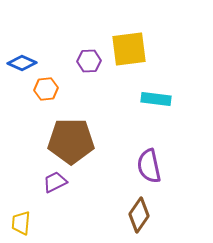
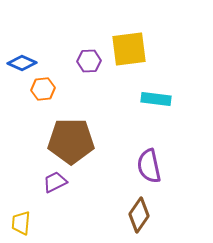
orange hexagon: moved 3 px left
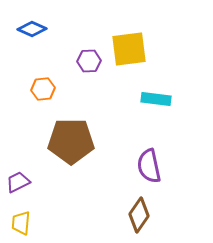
blue diamond: moved 10 px right, 34 px up
purple trapezoid: moved 37 px left
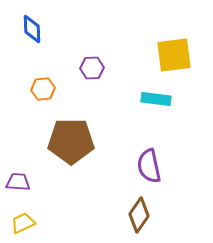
blue diamond: rotated 64 degrees clockwise
yellow square: moved 45 px right, 6 px down
purple hexagon: moved 3 px right, 7 px down
purple trapezoid: rotated 30 degrees clockwise
yellow trapezoid: moved 2 px right; rotated 60 degrees clockwise
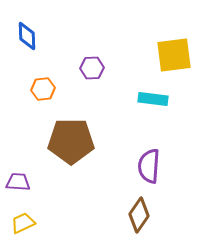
blue diamond: moved 5 px left, 7 px down
cyan rectangle: moved 3 px left
purple semicircle: rotated 16 degrees clockwise
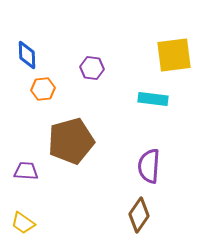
blue diamond: moved 19 px down
purple hexagon: rotated 10 degrees clockwise
brown pentagon: rotated 15 degrees counterclockwise
purple trapezoid: moved 8 px right, 11 px up
yellow trapezoid: rotated 120 degrees counterclockwise
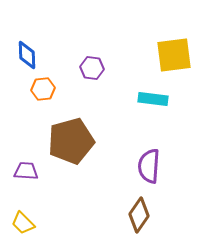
yellow trapezoid: rotated 10 degrees clockwise
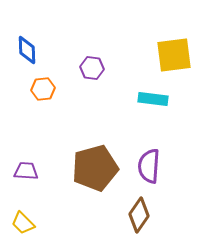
blue diamond: moved 5 px up
brown pentagon: moved 24 px right, 27 px down
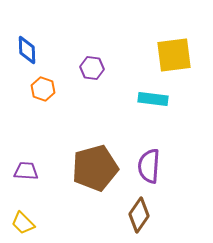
orange hexagon: rotated 25 degrees clockwise
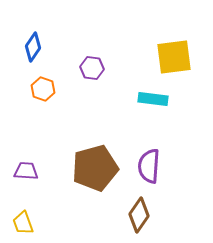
blue diamond: moved 6 px right, 3 px up; rotated 36 degrees clockwise
yellow square: moved 2 px down
yellow trapezoid: rotated 25 degrees clockwise
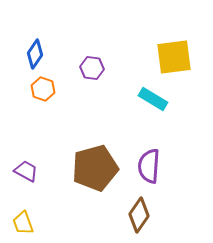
blue diamond: moved 2 px right, 7 px down
cyan rectangle: rotated 24 degrees clockwise
purple trapezoid: rotated 25 degrees clockwise
